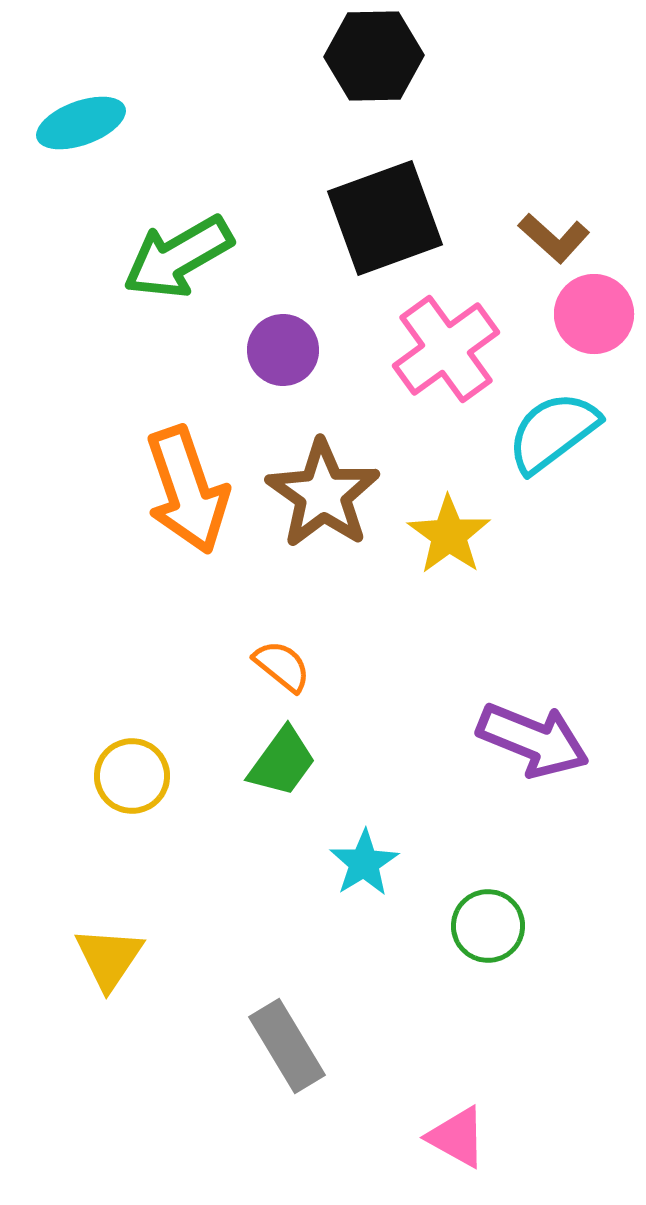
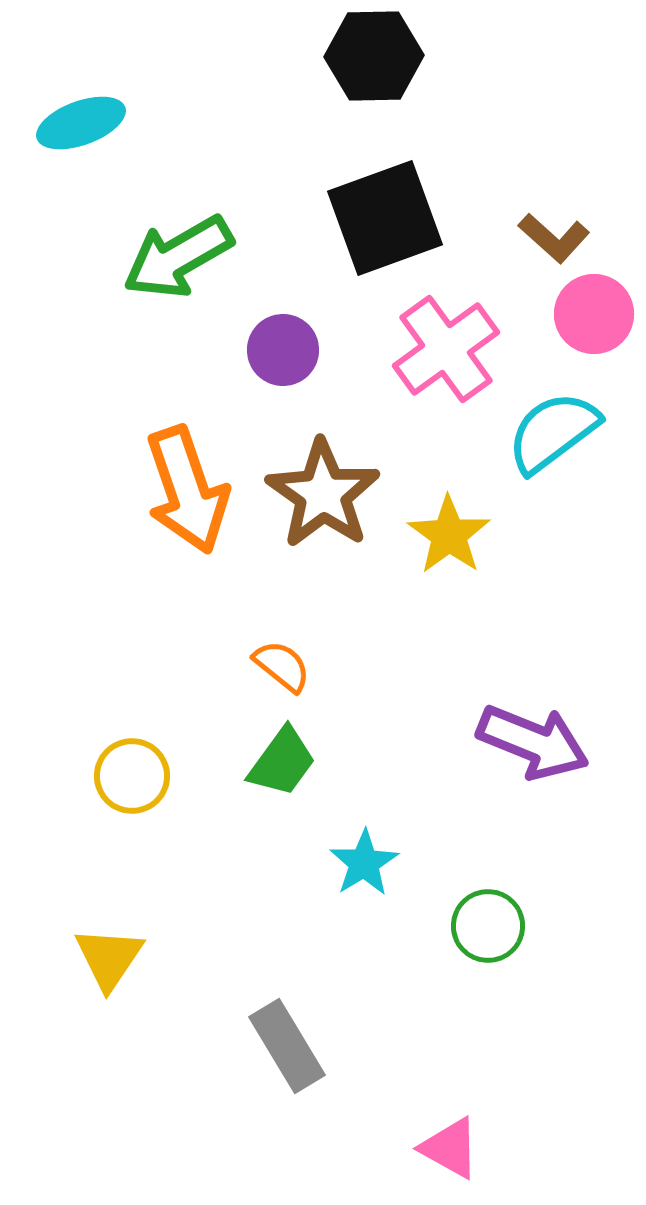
purple arrow: moved 2 px down
pink triangle: moved 7 px left, 11 px down
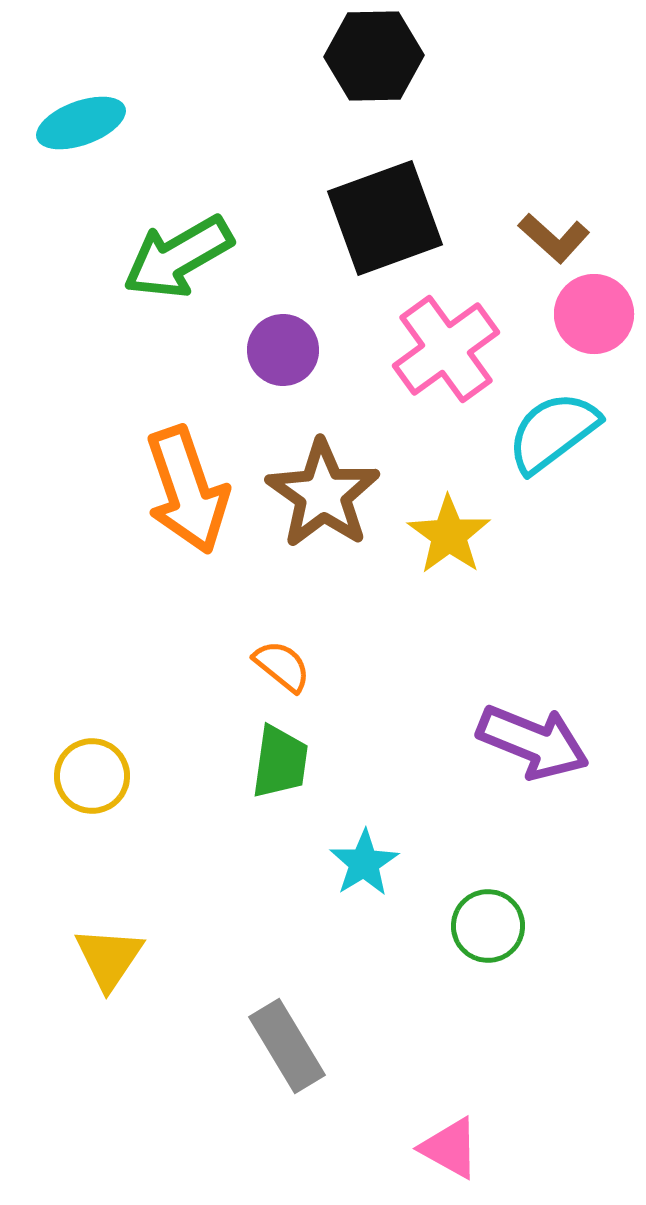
green trapezoid: moved 2 px left; rotated 28 degrees counterclockwise
yellow circle: moved 40 px left
